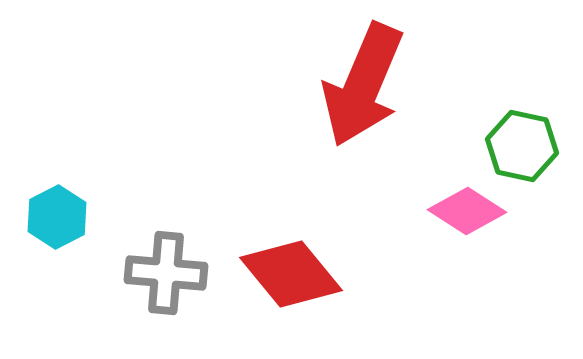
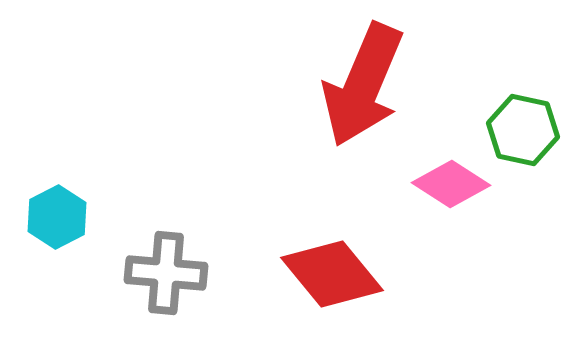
green hexagon: moved 1 px right, 16 px up
pink diamond: moved 16 px left, 27 px up
red diamond: moved 41 px right
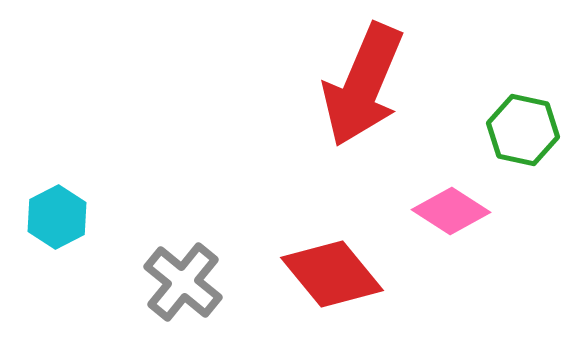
pink diamond: moved 27 px down
gray cross: moved 17 px right, 9 px down; rotated 34 degrees clockwise
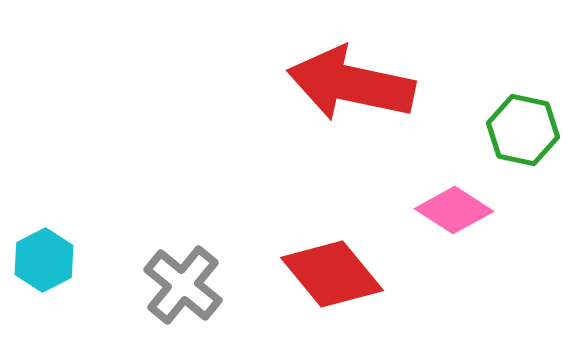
red arrow: moved 12 px left, 1 px up; rotated 79 degrees clockwise
pink diamond: moved 3 px right, 1 px up
cyan hexagon: moved 13 px left, 43 px down
gray cross: moved 3 px down
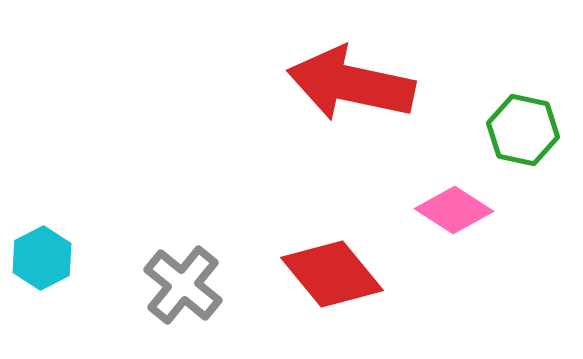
cyan hexagon: moved 2 px left, 2 px up
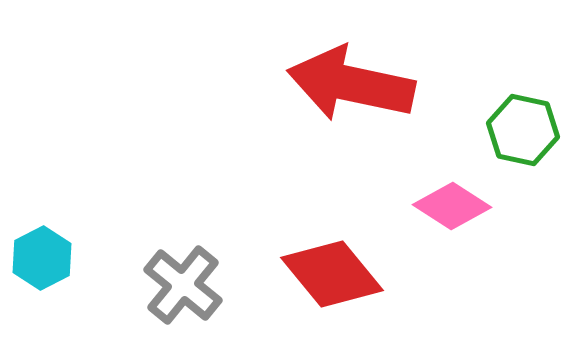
pink diamond: moved 2 px left, 4 px up
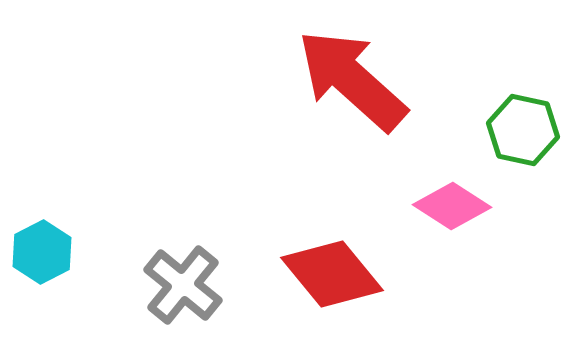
red arrow: moved 1 px right, 4 px up; rotated 30 degrees clockwise
cyan hexagon: moved 6 px up
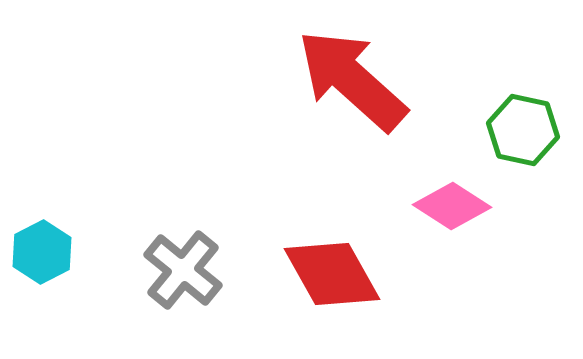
red diamond: rotated 10 degrees clockwise
gray cross: moved 15 px up
